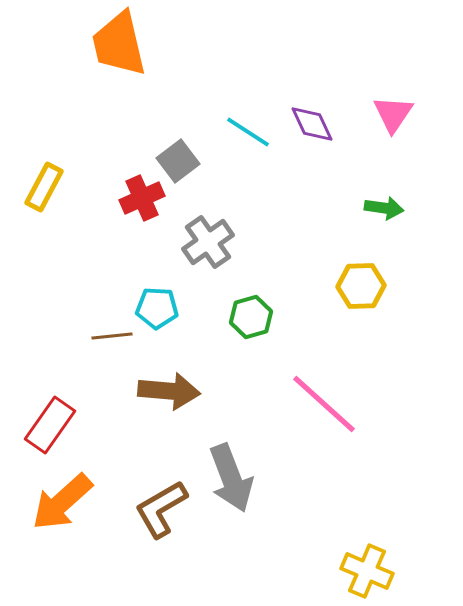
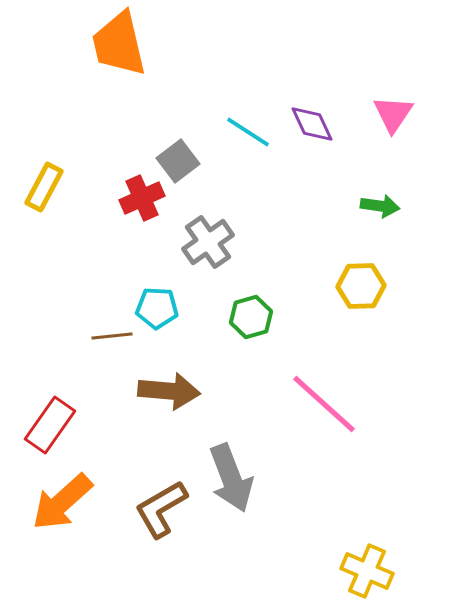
green arrow: moved 4 px left, 2 px up
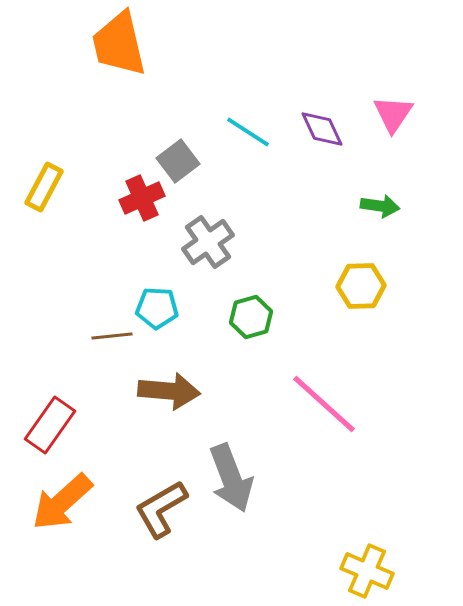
purple diamond: moved 10 px right, 5 px down
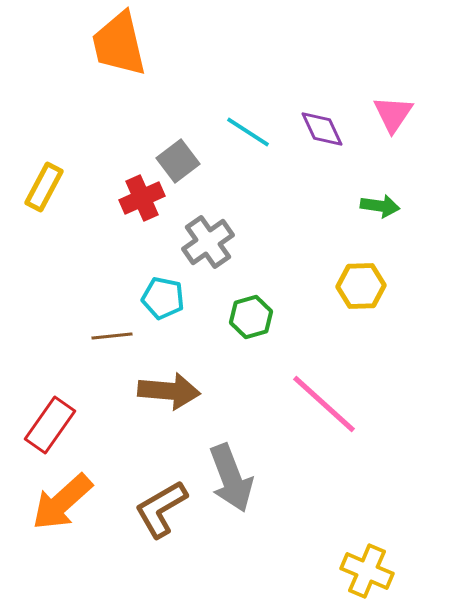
cyan pentagon: moved 6 px right, 10 px up; rotated 9 degrees clockwise
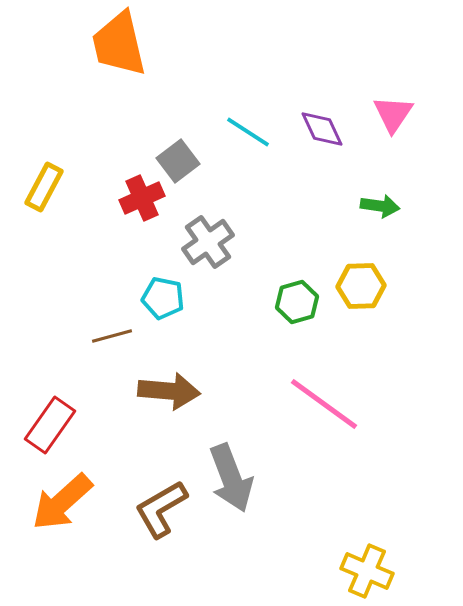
green hexagon: moved 46 px right, 15 px up
brown line: rotated 9 degrees counterclockwise
pink line: rotated 6 degrees counterclockwise
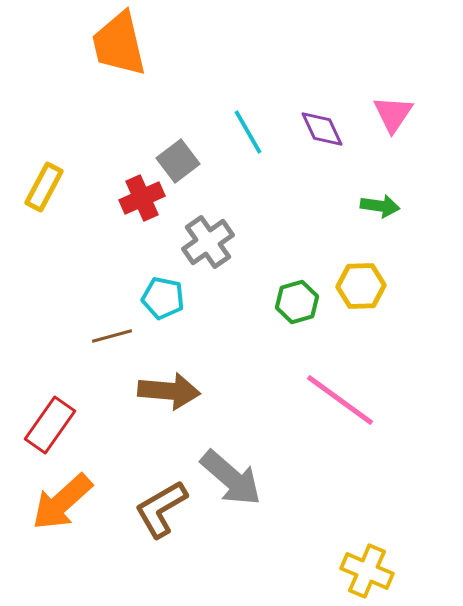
cyan line: rotated 27 degrees clockwise
pink line: moved 16 px right, 4 px up
gray arrow: rotated 28 degrees counterclockwise
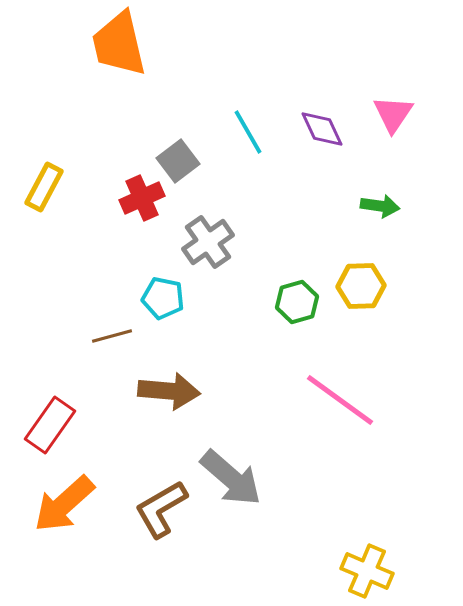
orange arrow: moved 2 px right, 2 px down
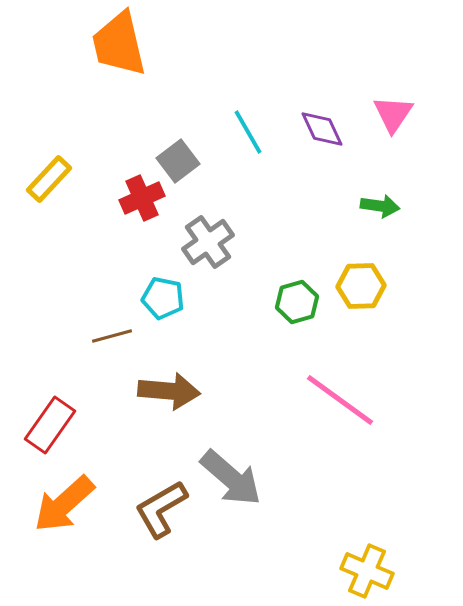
yellow rectangle: moved 5 px right, 8 px up; rotated 15 degrees clockwise
